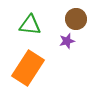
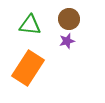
brown circle: moved 7 px left
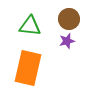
green triangle: moved 1 px down
orange rectangle: rotated 20 degrees counterclockwise
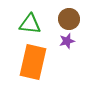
green triangle: moved 2 px up
orange rectangle: moved 5 px right, 6 px up
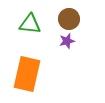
orange rectangle: moved 6 px left, 12 px down
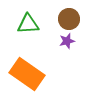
green triangle: moved 2 px left; rotated 10 degrees counterclockwise
orange rectangle: rotated 68 degrees counterclockwise
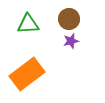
purple star: moved 4 px right
orange rectangle: rotated 72 degrees counterclockwise
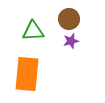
green triangle: moved 5 px right, 7 px down
orange rectangle: rotated 48 degrees counterclockwise
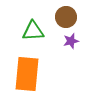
brown circle: moved 3 px left, 2 px up
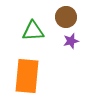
orange rectangle: moved 2 px down
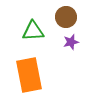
purple star: moved 1 px down
orange rectangle: moved 2 px right, 1 px up; rotated 16 degrees counterclockwise
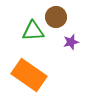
brown circle: moved 10 px left
orange rectangle: rotated 44 degrees counterclockwise
